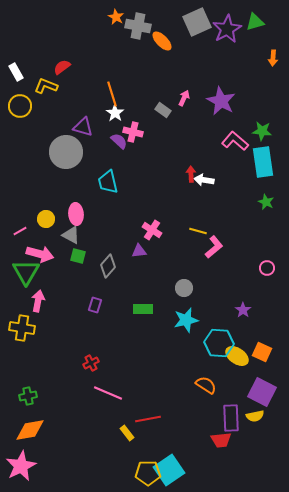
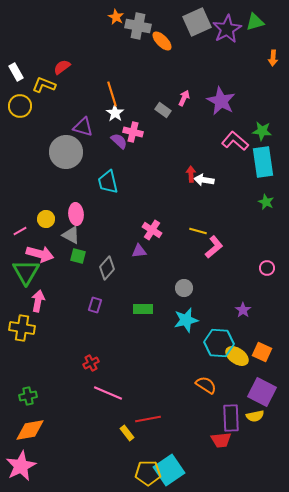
yellow L-shape at (46, 86): moved 2 px left, 1 px up
gray diamond at (108, 266): moved 1 px left, 2 px down
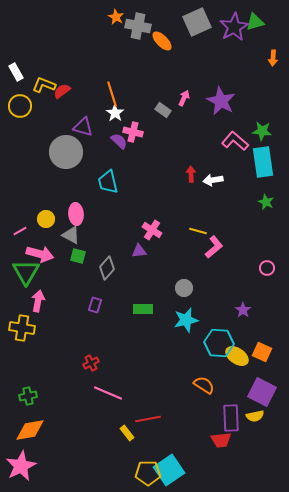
purple star at (227, 29): moved 7 px right, 2 px up
red semicircle at (62, 67): moved 24 px down
white arrow at (204, 180): moved 9 px right; rotated 18 degrees counterclockwise
orange semicircle at (206, 385): moved 2 px left
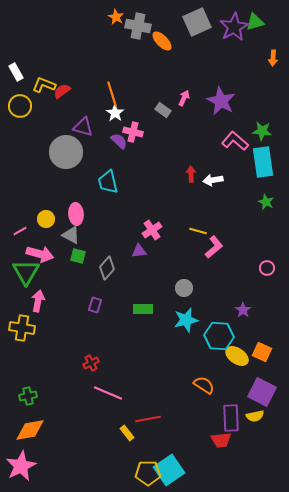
pink cross at (152, 230): rotated 24 degrees clockwise
cyan hexagon at (219, 343): moved 7 px up
